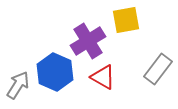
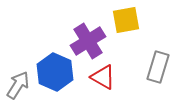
gray rectangle: moved 2 px up; rotated 20 degrees counterclockwise
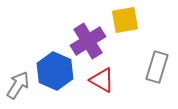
yellow square: moved 1 px left
gray rectangle: moved 1 px left
blue hexagon: moved 1 px up
red triangle: moved 1 px left, 3 px down
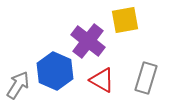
purple cross: rotated 20 degrees counterclockwise
gray rectangle: moved 11 px left, 11 px down
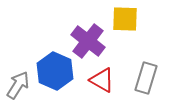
yellow square: moved 1 px up; rotated 12 degrees clockwise
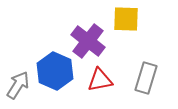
yellow square: moved 1 px right
red triangle: moved 2 px left; rotated 40 degrees counterclockwise
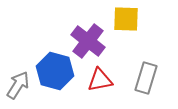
blue hexagon: rotated 9 degrees counterclockwise
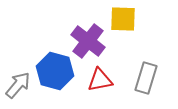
yellow square: moved 3 px left
gray arrow: rotated 8 degrees clockwise
